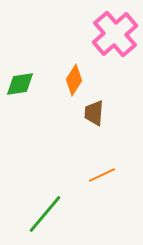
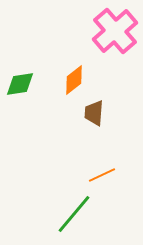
pink cross: moved 3 px up
orange diamond: rotated 20 degrees clockwise
green line: moved 29 px right
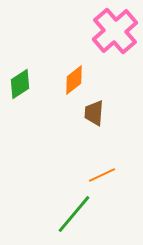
green diamond: rotated 24 degrees counterclockwise
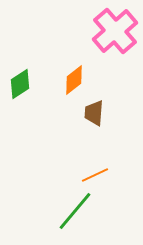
orange line: moved 7 px left
green line: moved 1 px right, 3 px up
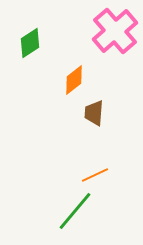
green diamond: moved 10 px right, 41 px up
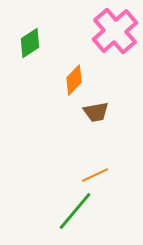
orange diamond: rotated 8 degrees counterclockwise
brown trapezoid: moved 2 px right, 1 px up; rotated 104 degrees counterclockwise
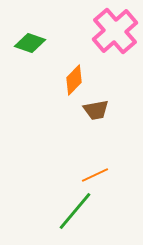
green diamond: rotated 52 degrees clockwise
brown trapezoid: moved 2 px up
